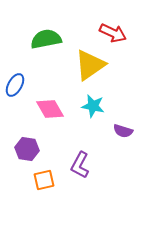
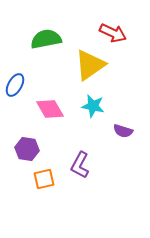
orange square: moved 1 px up
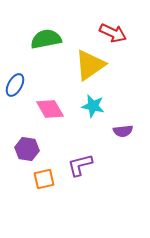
purple semicircle: rotated 24 degrees counterclockwise
purple L-shape: rotated 48 degrees clockwise
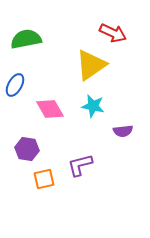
green semicircle: moved 20 px left
yellow triangle: moved 1 px right
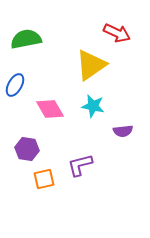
red arrow: moved 4 px right
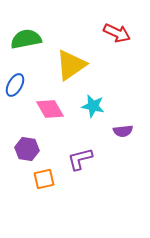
yellow triangle: moved 20 px left
purple L-shape: moved 6 px up
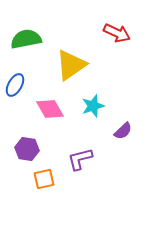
cyan star: rotated 30 degrees counterclockwise
purple semicircle: rotated 36 degrees counterclockwise
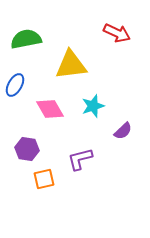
yellow triangle: rotated 28 degrees clockwise
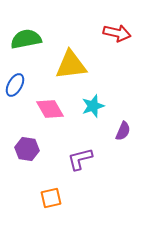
red arrow: rotated 12 degrees counterclockwise
purple semicircle: rotated 24 degrees counterclockwise
orange square: moved 7 px right, 19 px down
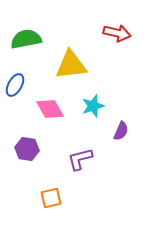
purple semicircle: moved 2 px left
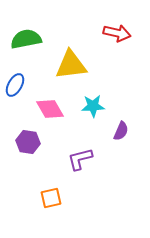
cyan star: rotated 15 degrees clockwise
purple hexagon: moved 1 px right, 7 px up
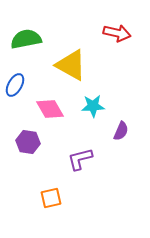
yellow triangle: rotated 36 degrees clockwise
